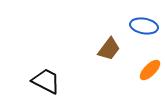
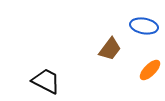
brown trapezoid: moved 1 px right
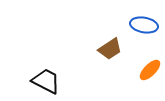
blue ellipse: moved 1 px up
brown trapezoid: rotated 20 degrees clockwise
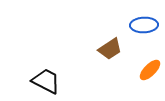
blue ellipse: rotated 12 degrees counterclockwise
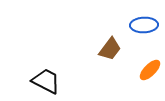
brown trapezoid: rotated 20 degrees counterclockwise
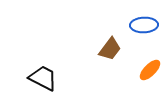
black trapezoid: moved 3 px left, 3 px up
